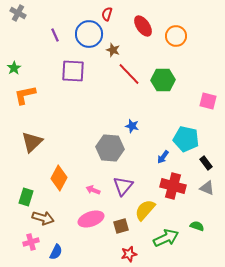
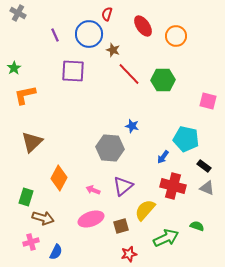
black rectangle: moved 2 px left, 3 px down; rotated 16 degrees counterclockwise
purple triangle: rotated 10 degrees clockwise
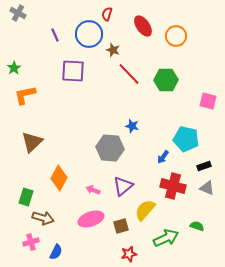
green hexagon: moved 3 px right
black rectangle: rotated 56 degrees counterclockwise
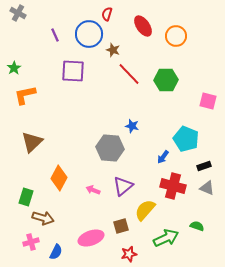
cyan pentagon: rotated 10 degrees clockwise
pink ellipse: moved 19 px down
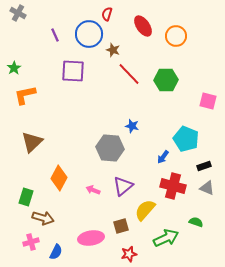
green semicircle: moved 1 px left, 4 px up
pink ellipse: rotated 10 degrees clockwise
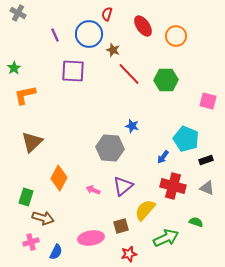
black rectangle: moved 2 px right, 6 px up
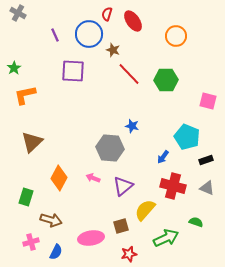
red ellipse: moved 10 px left, 5 px up
cyan pentagon: moved 1 px right, 2 px up
pink arrow: moved 12 px up
brown arrow: moved 8 px right, 2 px down
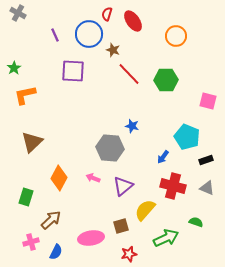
brown arrow: rotated 60 degrees counterclockwise
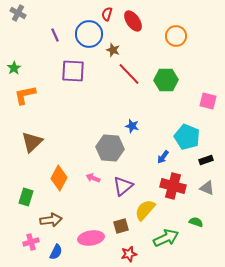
brown arrow: rotated 35 degrees clockwise
